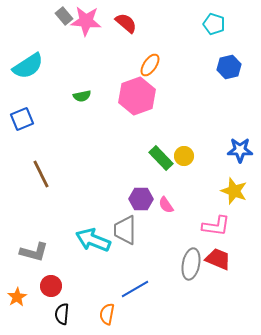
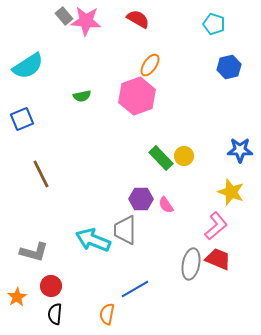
red semicircle: moved 12 px right, 4 px up; rotated 10 degrees counterclockwise
yellow star: moved 3 px left, 1 px down
pink L-shape: rotated 48 degrees counterclockwise
black semicircle: moved 7 px left
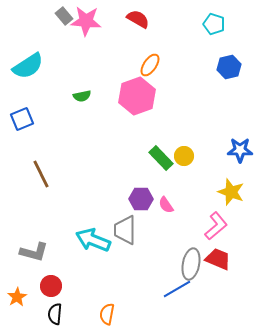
blue line: moved 42 px right
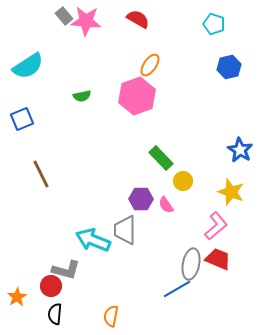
blue star: rotated 30 degrees clockwise
yellow circle: moved 1 px left, 25 px down
gray L-shape: moved 32 px right, 18 px down
orange semicircle: moved 4 px right, 2 px down
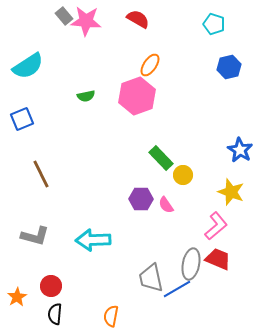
green semicircle: moved 4 px right
yellow circle: moved 6 px up
gray trapezoid: moved 26 px right, 48 px down; rotated 12 degrees counterclockwise
cyan arrow: rotated 24 degrees counterclockwise
gray L-shape: moved 31 px left, 34 px up
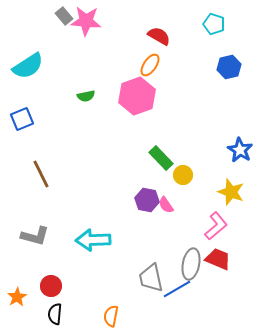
red semicircle: moved 21 px right, 17 px down
purple hexagon: moved 6 px right, 1 px down; rotated 10 degrees clockwise
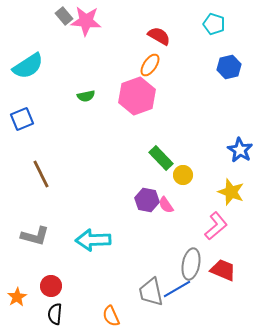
red trapezoid: moved 5 px right, 11 px down
gray trapezoid: moved 14 px down
orange semicircle: rotated 35 degrees counterclockwise
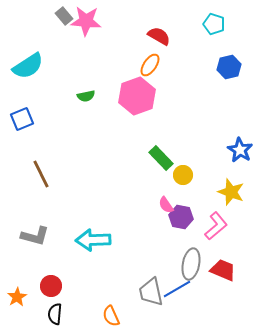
purple hexagon: moved 34 px right, 17 px down
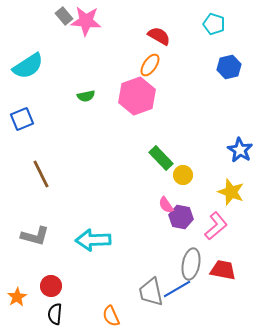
red trapezoid: rotated 12 degrees counterclockwise
